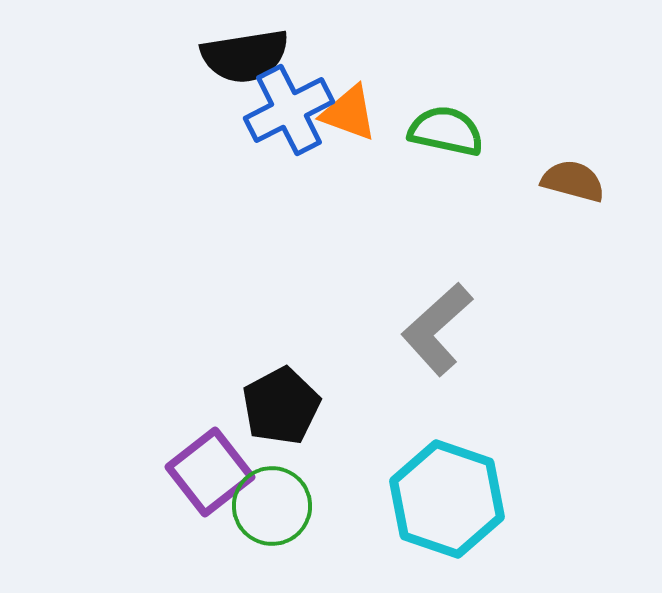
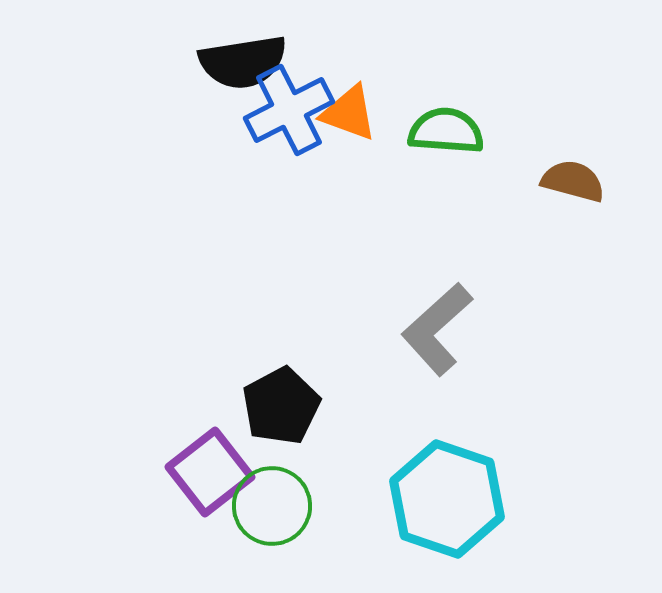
black semicircle: moved 2 px left, 6 px down
green semicircle: rotated 8 degrees counterclockwise
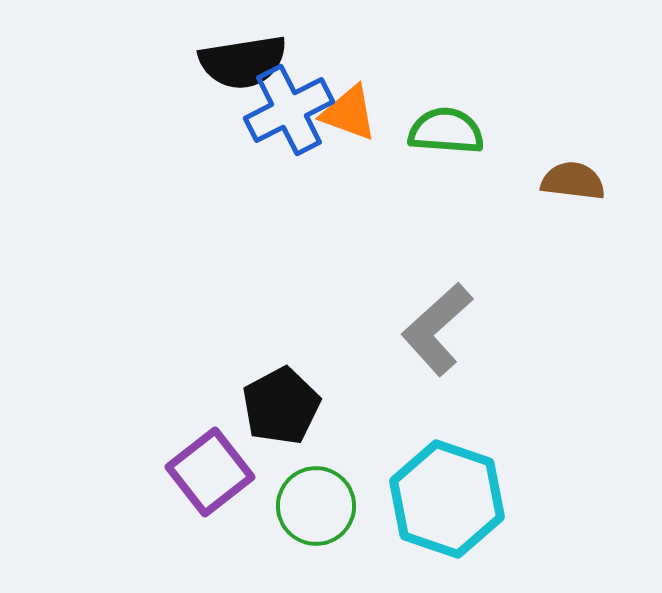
brown semicircle: rotated 8 degrees counterclockwise
green circle: moved 44 px right
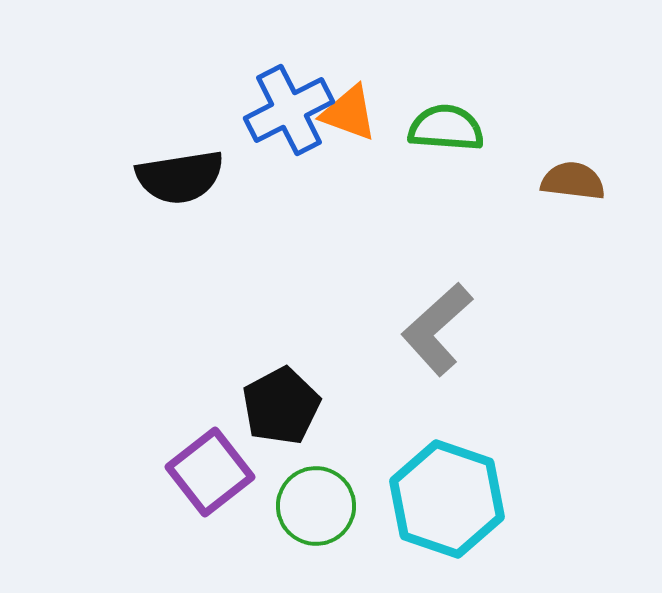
black semicircle: moved 63 px left, 115 px down
green semicircle: moved 3 px up
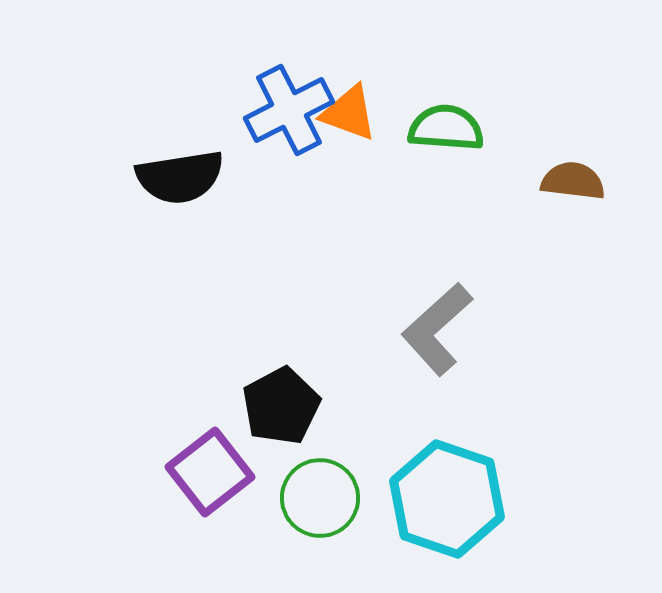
green circle: moved 4 px right, 8 px up
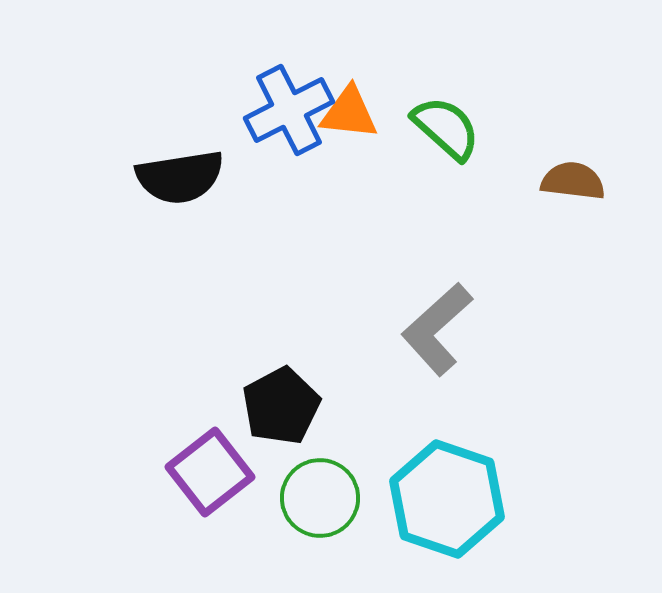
orange triangle: rotated 14 degrees counterclockwise
green semicircle: rotated 38 degrees clockwise
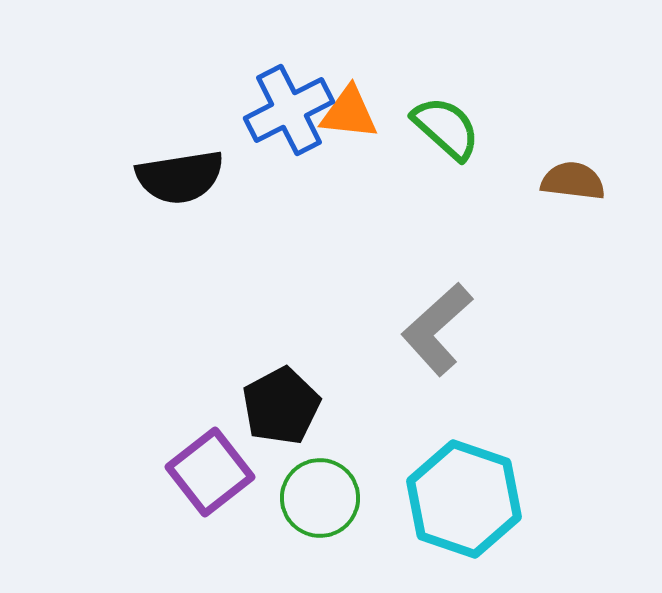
cyan hexagon: moved 17 px right
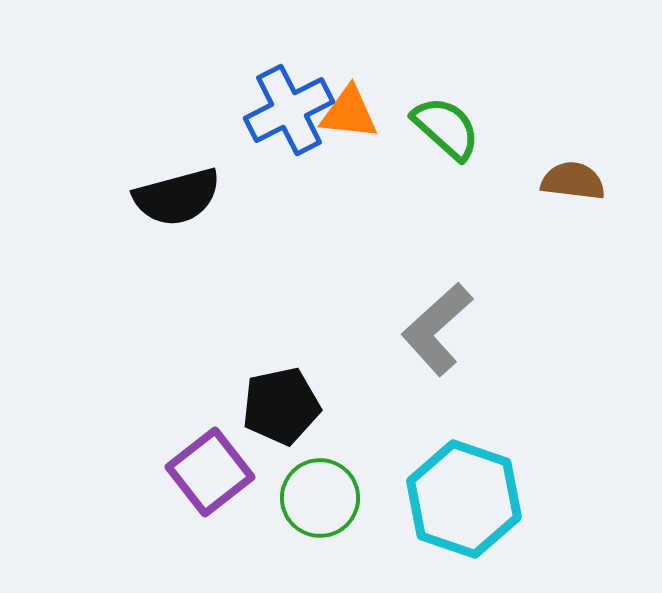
black semicircle: moved 3 px left, 20 px down; rotated 6 degrees counterclockwise
black pentagon: rotated 16 degrees clockwise
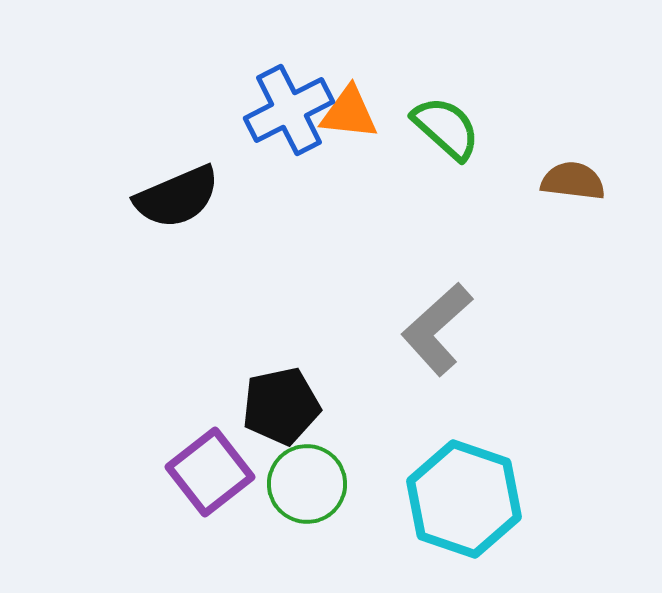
black semicircle: rotated 8 degrees counterclockwise
green circle: moved 13 px left, 14 px up
